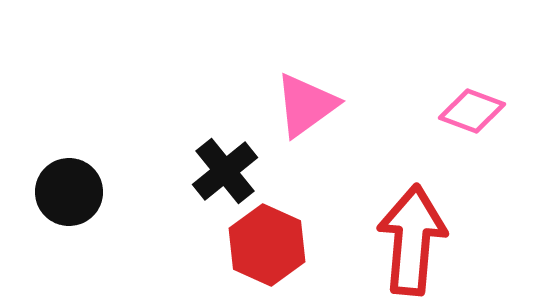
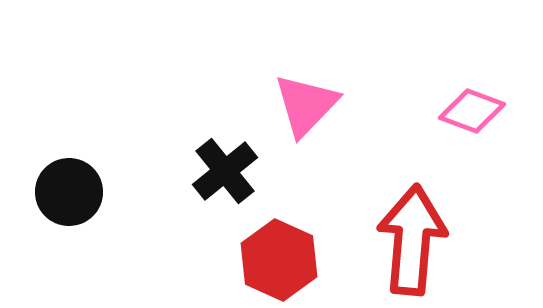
pink triangle: rotated 10 degrees counterclockwise
red hexagon: moved 12 px right, 15 px down
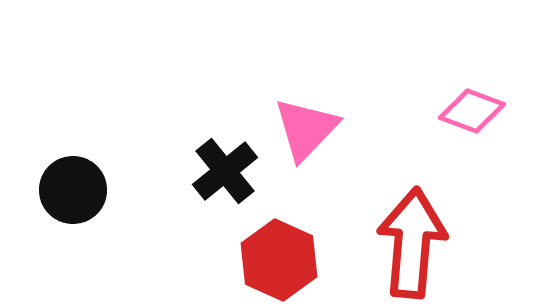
pink triangle: moved 24 px down
black circle: moved 4 px right, 2 px up
red arrow: moved 3 px down
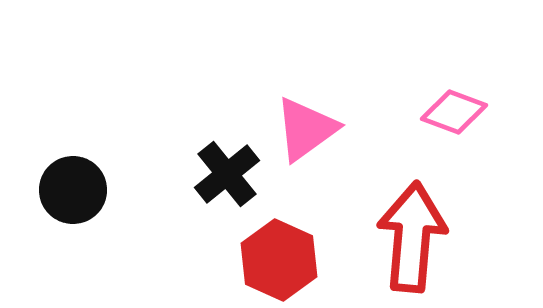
pink diamond: moved 18 px left, 1 px down
pink triangle: rotated 10 degrees clockwise
black cross: moved 2 px right, 3 px down
red arrow: moved 6 px up
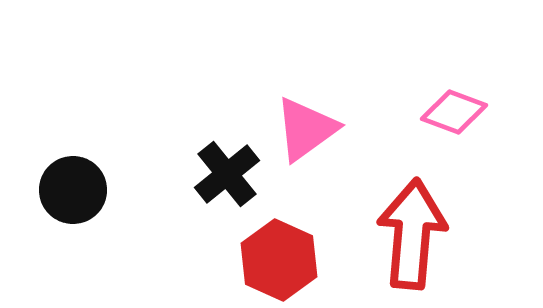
red arrow: moved 3 px up
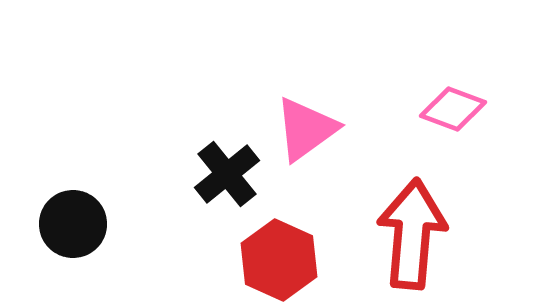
pink diamond: moved 1 px left, 3 px up
black circle: moved 34 px down
